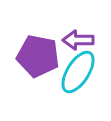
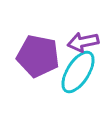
purple arrow: moved 5 px right, 2 px down; rotated 12 degrees counterclockwise
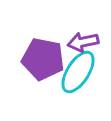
purple pentagon: moved 5 px right, 3 px down
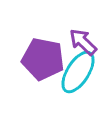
purple arrow: rotated 56 degrees clockwise
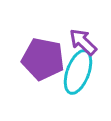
cyan ellipse: rotated 12 degrees counterclockwise
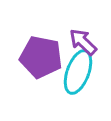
purple pentagon: moved 2 px left, 2 px up
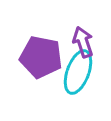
purple arrow: rotated 28 degrees clockwise
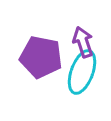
cyan ellipse: moved 4 px right
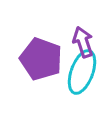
purple pentagon: moved 2 px down; rotated 9 degrees clockwise
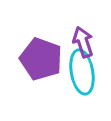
cyan ellipse: rotated 30 degrees counterclockwise
